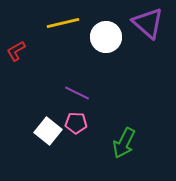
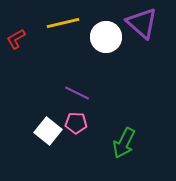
purple triangle: moved 6 px left
red L-shape: moved 12 px up
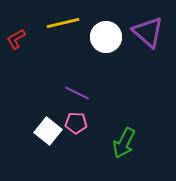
purple triangle: moved 6 px right, 9 px down
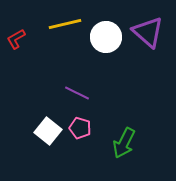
yellow line: moved 2 px right, 1 px down
pink pentagon: moved 4 px right, 5 px down; rotated 15 degrees clockwise
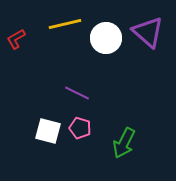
white circle: moved 1 px down
white square: rotated 24 degrees counterclockwise
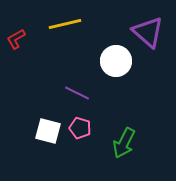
white circle: moved 10 px right, 23 px down
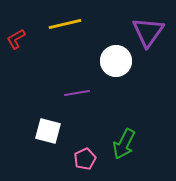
purple triangle: rotated 24 degrees clockwise
purple line: rotated 35 degrees counterclockwise
pink pentagon: moved 5 px right, 31 px down; rotated 30 degrees clockwise
green arrow: moved 1 px down
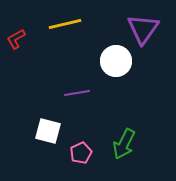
purple triangle: moved 5 px left, 3 px up
pink pentagon: moved 4 px left, 6 px up
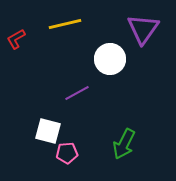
white circle: moved 6 px left, 2 px up
purple line: rotated 20 degrees counterclockwise
pink pentagon: moved 14 px left; rotated 20 degrees clockwise
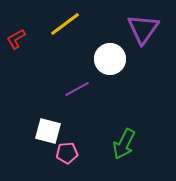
yellow line: rotated 24 degrees counterclockwise
purple line: moved 4 px up
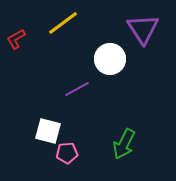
yellow line: moved 2 px left, 1 px up
purple triangle: rotated 8 degrees counterclockwise
